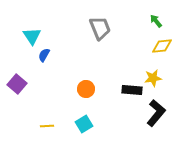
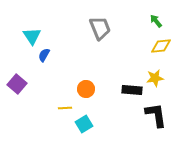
yellow diamond: moved 1 px left
yellow star: moved 2 px right
black L-shape: moved 2 px down; rotated 48 degrees counterclockwise
yellow line: moved 18 px right, 18 px up
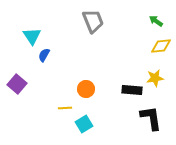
green arrow: rotated 16 degrees counterclockwise
gray trapezoid: moved 7 px left, 7 px up
black L-shape: moved 5 px left, 3 px down
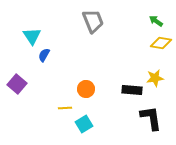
yellow diamond: moved 3 px up; rotated 15 degrees clockwise
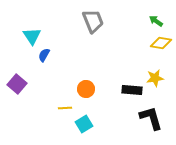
black L-shape: rotated 8 degrees counterclockwise
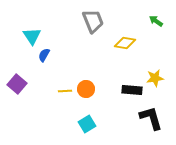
yellow diamond: moved 36 px left
yellow line: moved 17 px up
cyan square: moved 3 px right
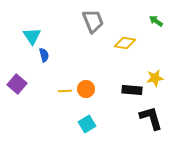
blue semicircle: rotated 136 degrees clockwise
